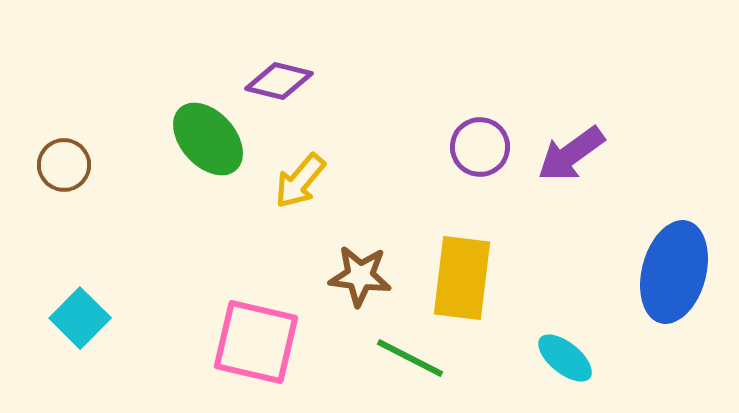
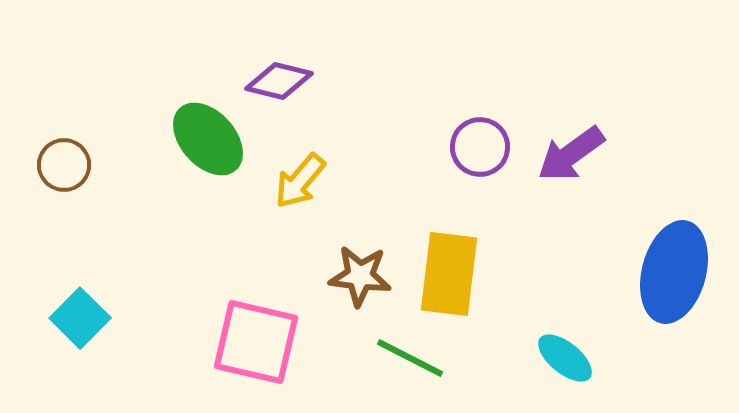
yellow rectangle: moved 13 px left, 4 px up
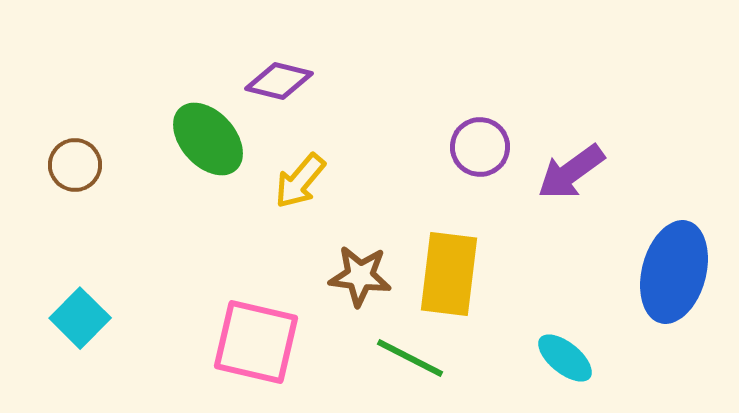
purple arrow: moved 18 px down
brown circle: moved 11 px right
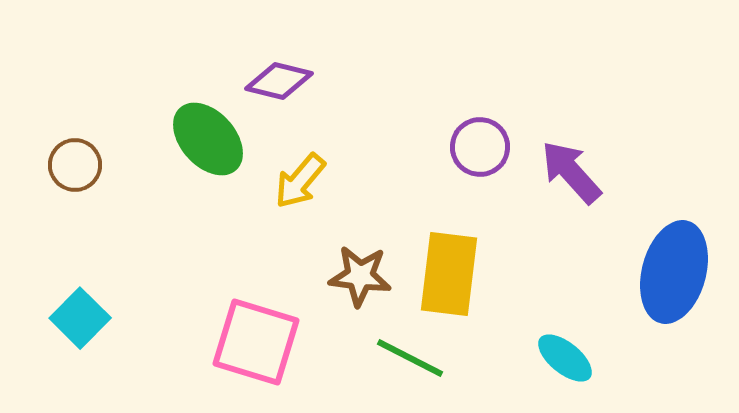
purple arrow: rotated 84 degrees clockwise
pink square: rotated 4 degrees clockwise
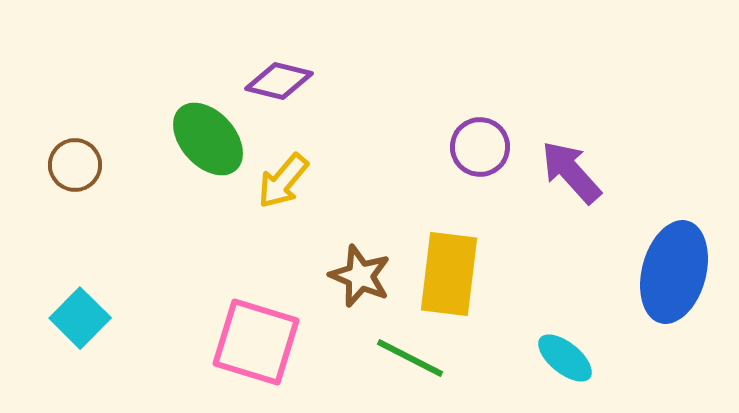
yellow arrow: moved 17 px left
brown star: rotated 16 degrees clockwise
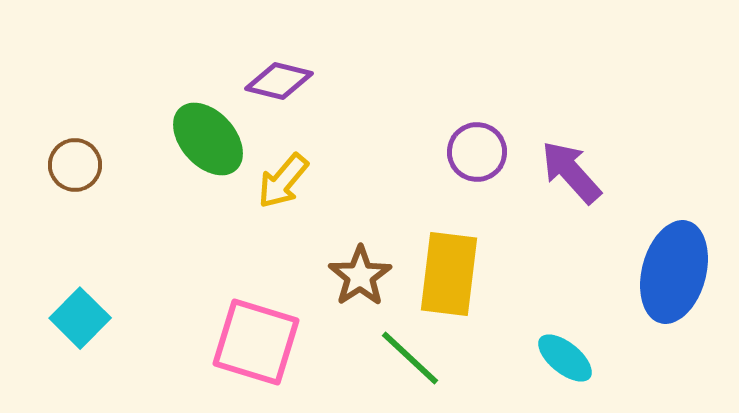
purple circle: moved 3 px left, 5 px down
brown star: rotated 16 degrees clockwise
green line: rotated 16 degrees clockwise
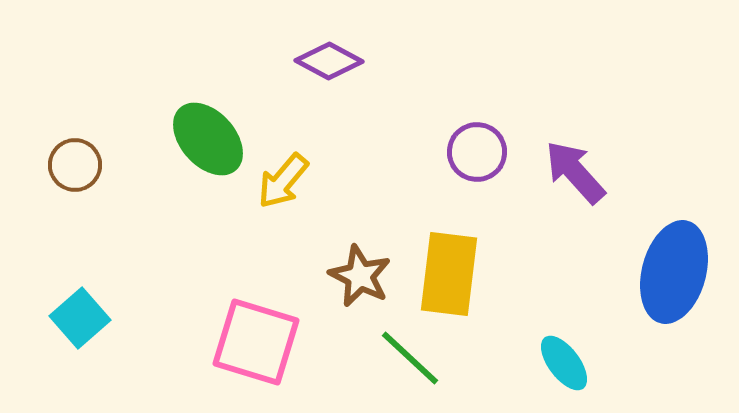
purple diamond: moved 50 px right, 20 px up; rotated 14 degrees clockwise
purple arrow: moved 4 px right
brown star: rotated 12 degrees counterclockwise
cyan square: rotated 4 degrees clockwise
cyan ellipse: moved 1 px left, 5 px down; rotated 14 degrees clockwise
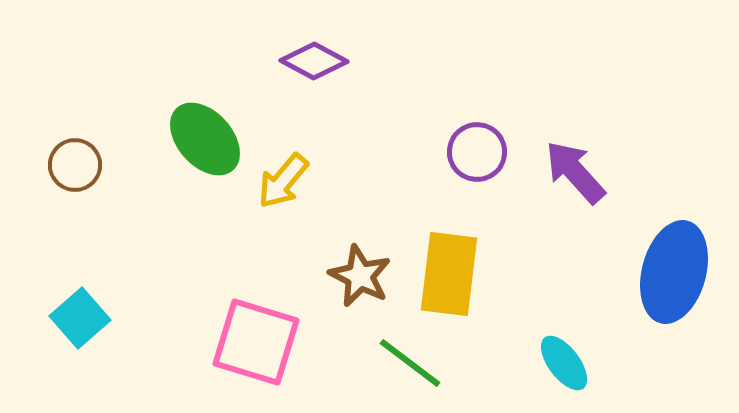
purple diamond: moved 15 px left
green ellipse: moved 3 px left
green line: moved 5 px down; rotated 6 degrees counterclockwise
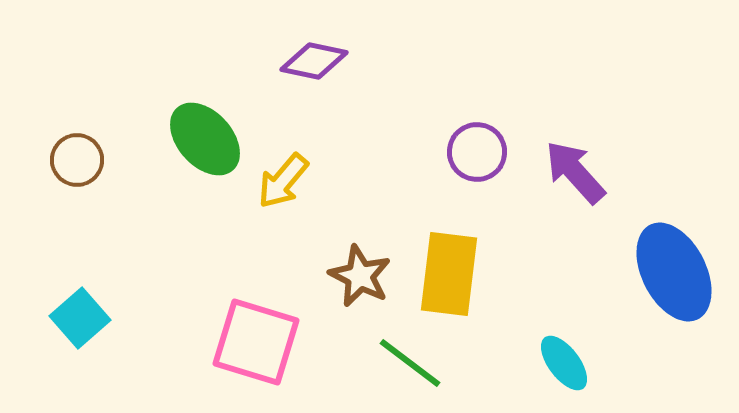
purple diamond: rotated 16 degrees counterclockwise
brown circle: moved 2 px right, 5 px up
blue ellipse: rotated 42 degrees counterclockwise
